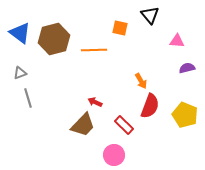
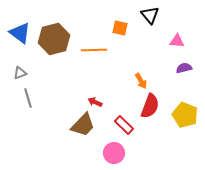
purple semicircle: moved 3 px left
pink circle: moved 2 px up
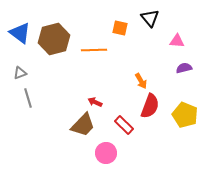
black triangle: moved 3 px down
pink circle: moved 8 px left
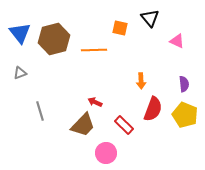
blue triangle: rotated 15 degrees clockwise
pink triangle: rotated 21 degrees clockwise
purple semicircle: moved 16 px down; rotated 98 degrees clockwise
orange arrow: rotated 28 degrees clockwise
gray line: moved 12 px right, 13 px down
red semicircle: moved 3 px right, 3 px down
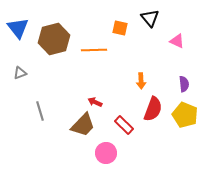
blue triangle: moved 2 px left, 5 px up
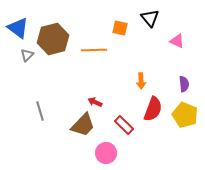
blue triangle: rotated 15 degrees counterclockwise
brown hexagon: moved 1 px left
gray triangle: moved 7 px right, 18 px up; rotated 24 degrees counterclockwise
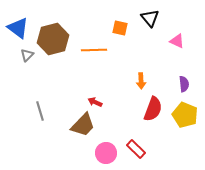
red rectangle: moved 12 px right, 24 px down
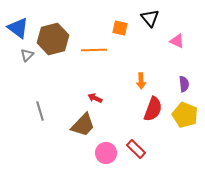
red arrow: moved 4 px up
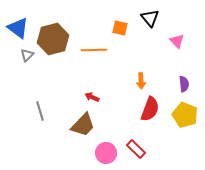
pink triangle: rotated 21 degrees clockwise
red arrow: moved 3 px left, 1 px up
red semicircle: moved 3 px left
